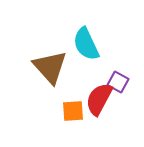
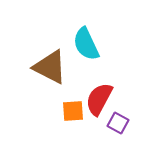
brown triangle: rotated 21 degrees counterclockwise
purple square: moved 41 px down
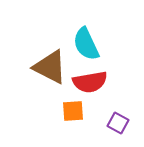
red semicircle: moved 9 px left, 17 px up; rotated 128 degrees counterclockwise
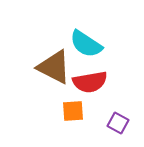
cyan semicircle: rotated 32 degrees counterclockwise
brown triangle: moved 4 px right
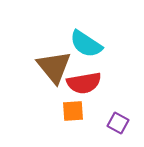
brown triangle: rotated 24 degrees clockwise
red semicircle: moved 6 px left, 1 px down
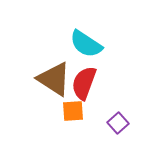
brown triangle: moved 12 px down; rotated 18 degrees counterclockwise
red semicircle: rotated 120 degrees clockwise
purple square: rotated 20 degrees clockwise
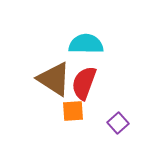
cyan semicircle: rotated 148 degrees clockwise
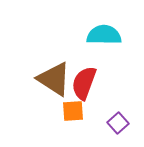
cyan semicircle: moved 18 px right, 9 px up
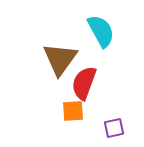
cyan semicircle: moved 3 px left, 4 px up; rotated 60 degrees clockwise
brown triangle: moved 6 px right, 20 px up; rotated 33 degrees clockwise
purple square: moved 4 px left, 5 px down; rotated 30 degrees clockwise
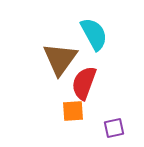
cyan semicircle: moved 7 px left, 3 px down
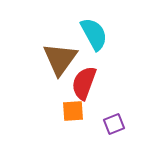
purple square: moved 4 px up; rotated 10 degrees counterclockwise
